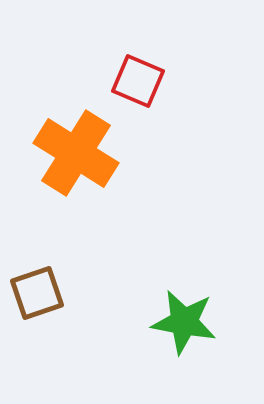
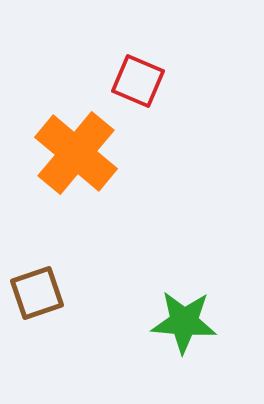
orange cross: rotated 8 degrees clockwise
green star: rotated 6 degrees counterclockwise
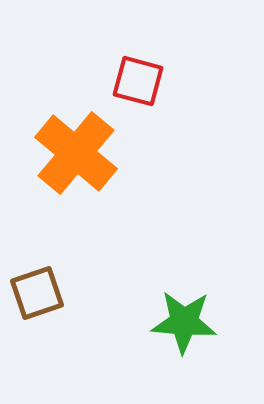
red square: rotated 8 degrees counterclockwise
